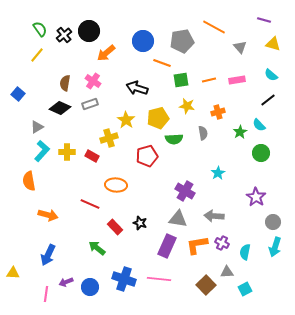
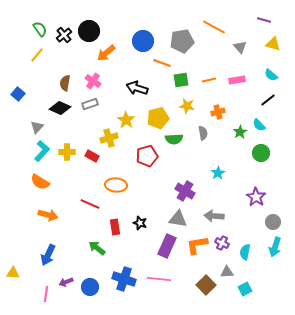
gray triangle at (37, 127): rotated 16 degrees counterclockwise
orange semicircle at (29, 181): moved 11 px right, 1 px down; rotated 48 degrees counterclockwise
red rectangle at (115, 227): rotated 35 degrees clockwise
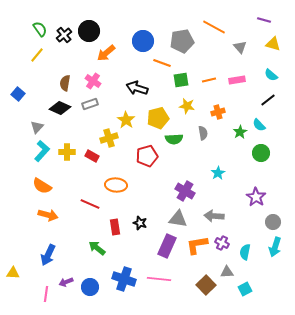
orange semicircle at (40, 182): moved 2 px right, 4 px down
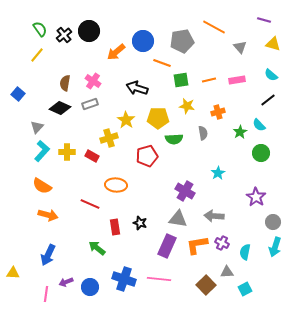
orange arrow at (106, 53): moved 10 px right, 1 px up
yellow pentagon at (158, 118): rotated 15 degrees clockwise
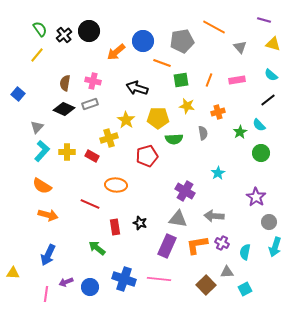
orange line at (209, 80): rotated 56 degrees counterclockwise
pink cross at (93, 81): rotated 21 degrees counterclockwise
black diamond at (60, 108): moved 4 px right, 1 px down
gray circle at (273, 222): moved 4 px left
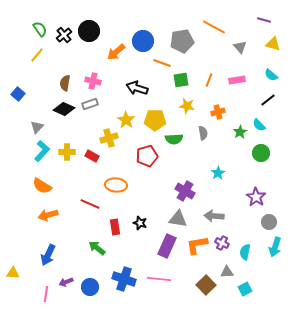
yellow pentagon at (158, 118): moved 3 px left, 2 px down
orange arrow at (48, 215): rotated 150 degrees clockwise
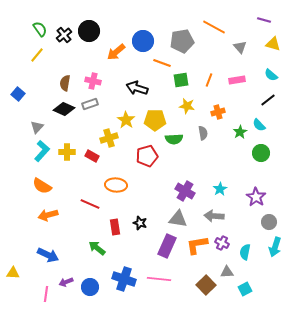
cyan star at (218, 173): moved 2 px right, 16 px down
blue arrow at (48, 255): rotated 90 degrees counterclockwise
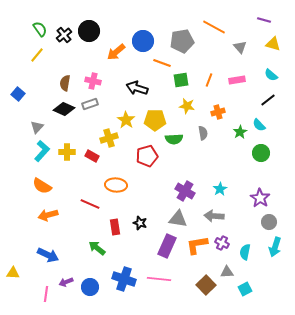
purple star at (256, 197): moved 4 px right, 1 px down
